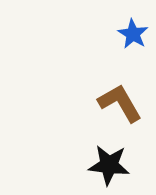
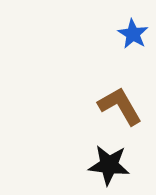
brown L-shape: moved 3 px down
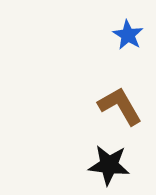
blue star: moved 5 px left, 1 px down
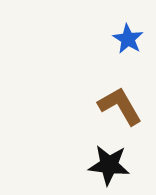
blue star: moved 4 px down
